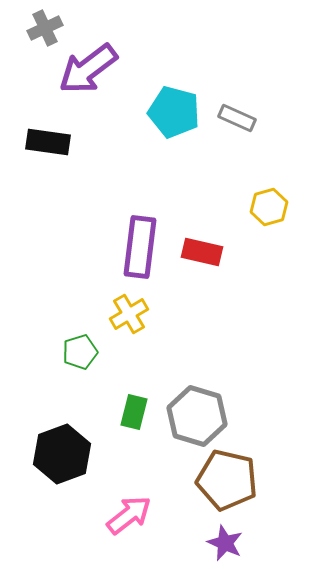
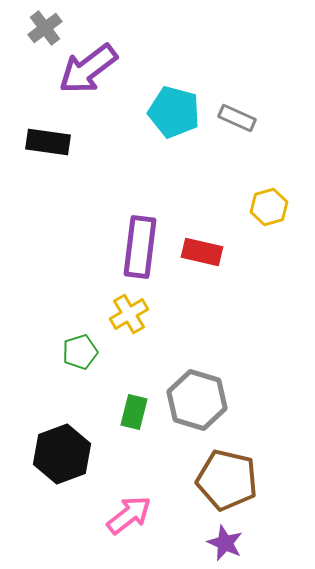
gray cross: rotated 12 degrees counterclockwise
gray hexagon: moved 16 px up
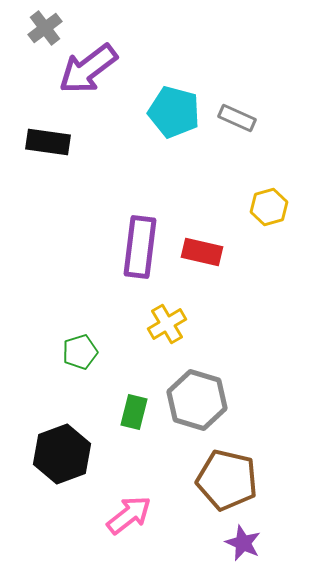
yellow cross: moved 38 px right, 10 px down
purple star: moved 18 px right
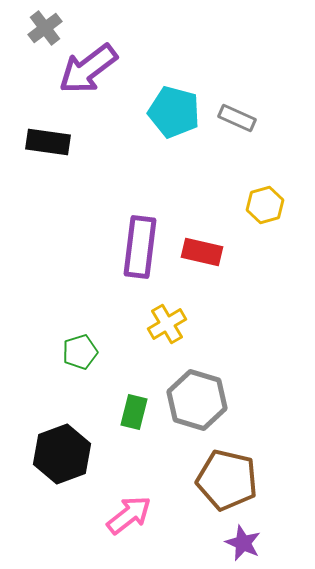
yellow hexagon: moved 4 px left, 2 px up
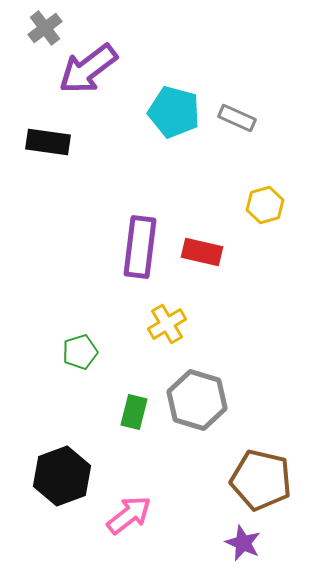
black hexagon: moved 22 px down
brown pentagon: moved 34 px right
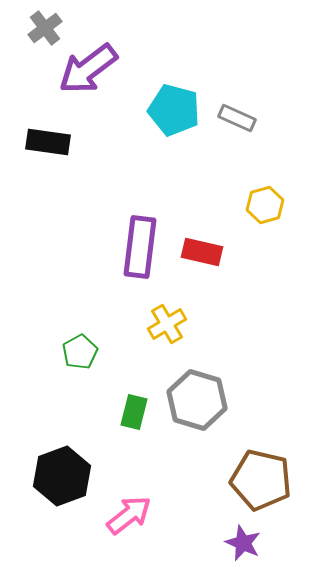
cyan pentagon: moved 2 px up
green pentagon: rotated 12 degrees counterclockwise
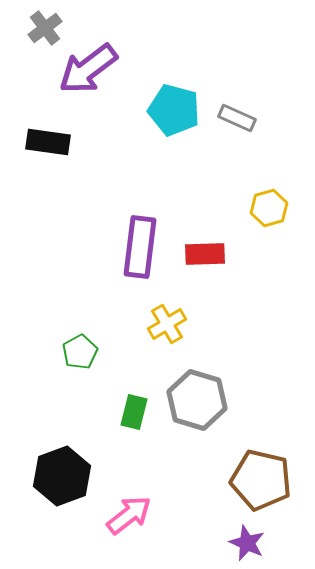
yellow hexagon: moved 4 px right, 3 px down
red rectangle: moved 3 px right, 2 px down; rotated 15 degrees counterclockwise
purple star: moved 4 px right
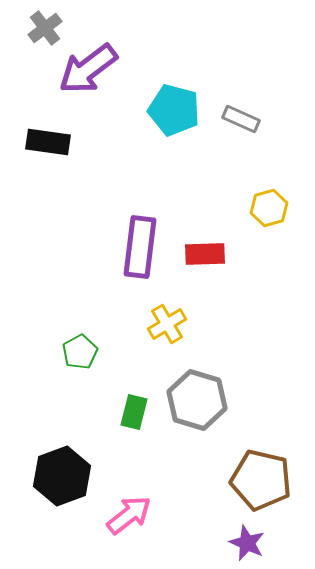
gray rectangle: moved 4 px right, 1 px down
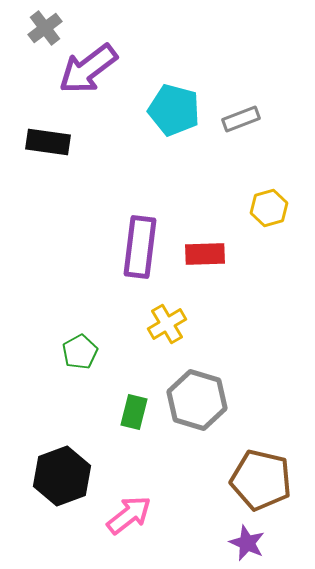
gray rectangle: rotated 45 degrees counterclockwise
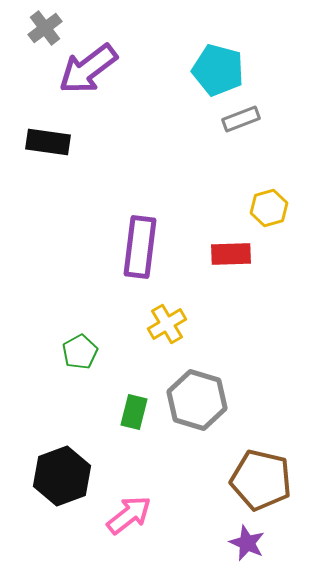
cyan pentagon: moved 44 px right, 40 px up
red rectangle: moved 26 px right
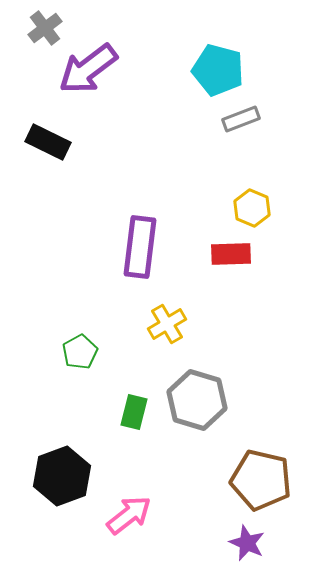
black rectangle: rotated 18 degrees clockwise
yellow hexagon: moved 17 px left; rotated 21 degrees counterclockwise
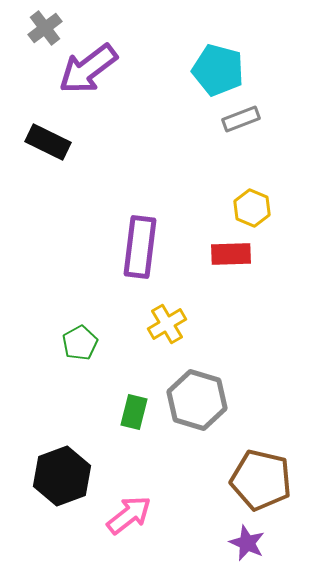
green pentagon: moved 9 px up
